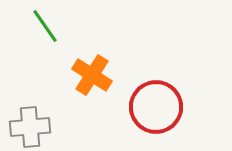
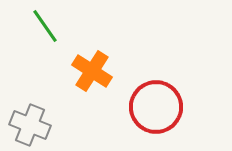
orange cross: moved 4 px up
gray cross: moved 2 px up; rotated 27 degrees clockwise
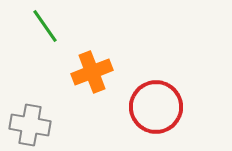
orange cross: moved 1 px down; rotated 36 degrees clockwise
gray cross: rotated 12 degrees counterclockwise
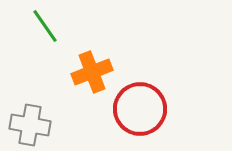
red circle: moved 16 px left, 2 px down
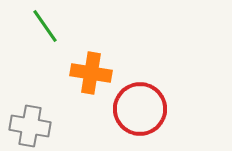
orange cross: moved 1 px left, 1 px down; rotated 30 degrees clockwise
gray cross: moved 1 px down
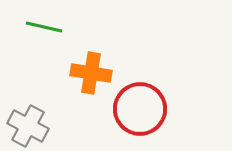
green line: moved 1 px left, 1 px down; rotated 42 degrees counterclockwise
gray cross: moved 2 px left; rotated 18 degrees clockwise
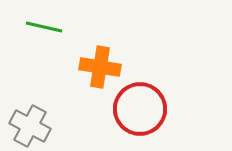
orange cross: moved 9 px right, 6 px up
gray cross: moved 2 px right
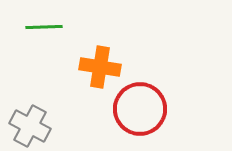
green line: rotated 15 degrees counterclockwise
